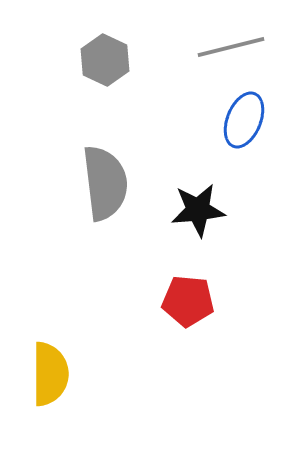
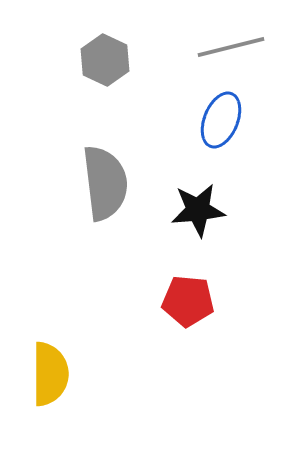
blue ellipse: moved 23 px left
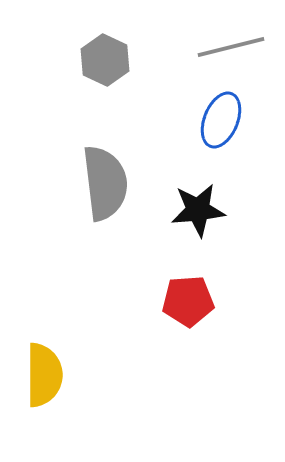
red pentagon: rotated 9 degrees counterclockwise
yellow semicircle: moved 6 px left, 1 px down
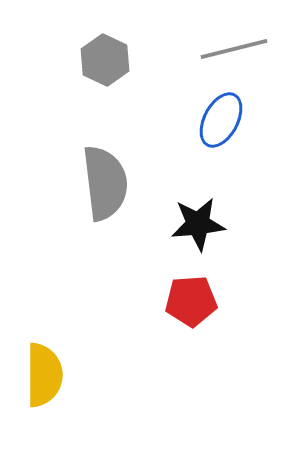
gray line: moved 3 px right, 2 px down
blue ellipse: rotated 6 degrees clockwise
black star: moved 14 px down
red pentagon: moved 3 px right
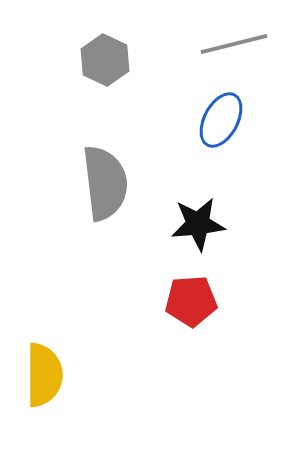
gray line: moved 5 px up
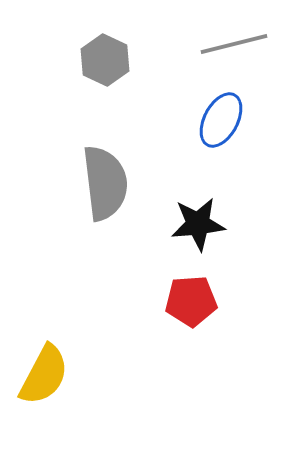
yellow semicircle: rotated 28 degrees clockwise
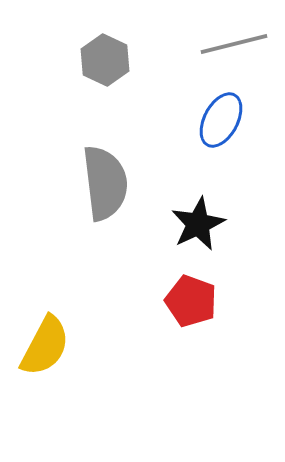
black star: rotated 20 degrees counterclockwise
red pentagon: rotated 24 degrees clockwise
yellow semicircle: moved 1 px right, 29 px up
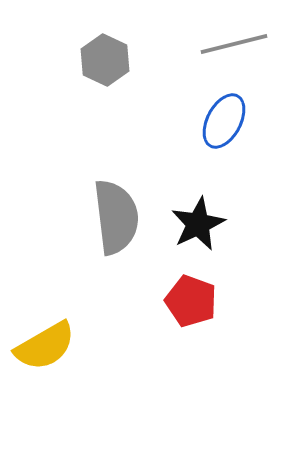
blue ellipse: moved 3 px right, 1 px down
gray semicircle: moved 11 px right, 34 px down
yellow semicircle: rotated 32 degrees clockwise
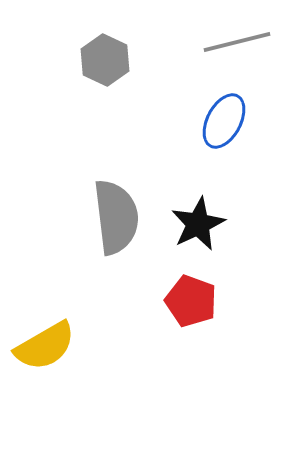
gray line: moved 3 px right, 2 px up
